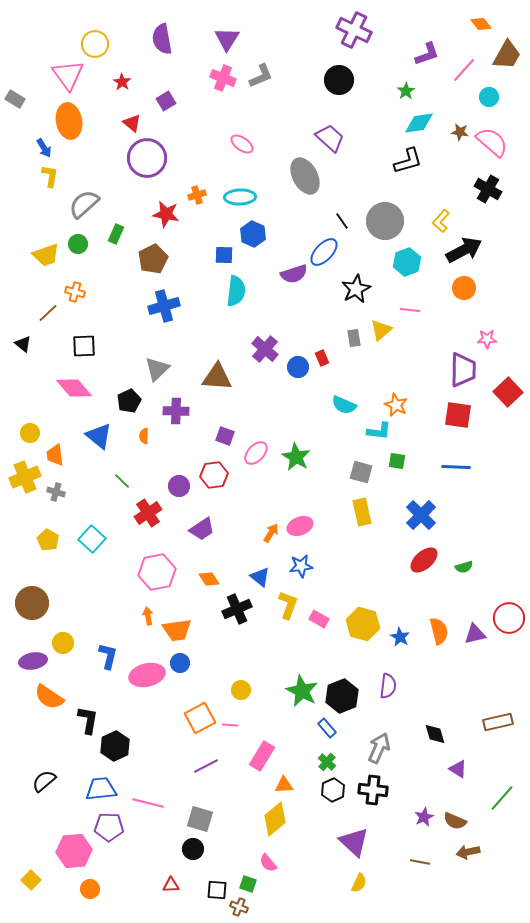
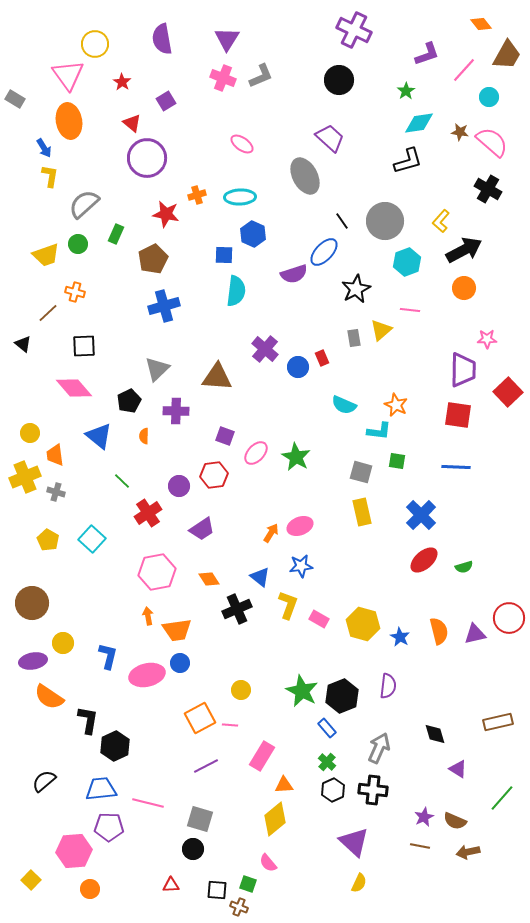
brown line at (420, 862): moved 16 px up
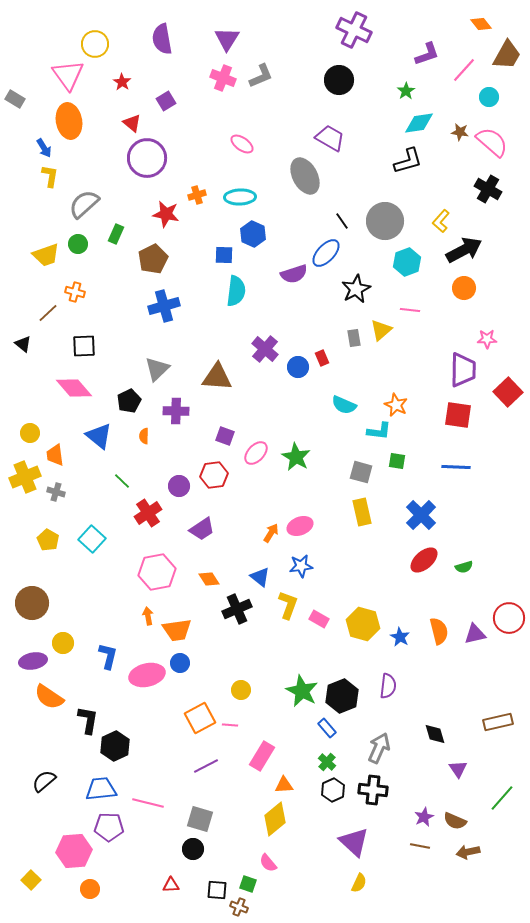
purple trapezoid at (330, 138): rotated 12 degrees counterclockwise
blue ellipse at (324, 252): moved 2 px right, 1 px down
purple triangle at (458, 769): rotated 24 degrees clockwise
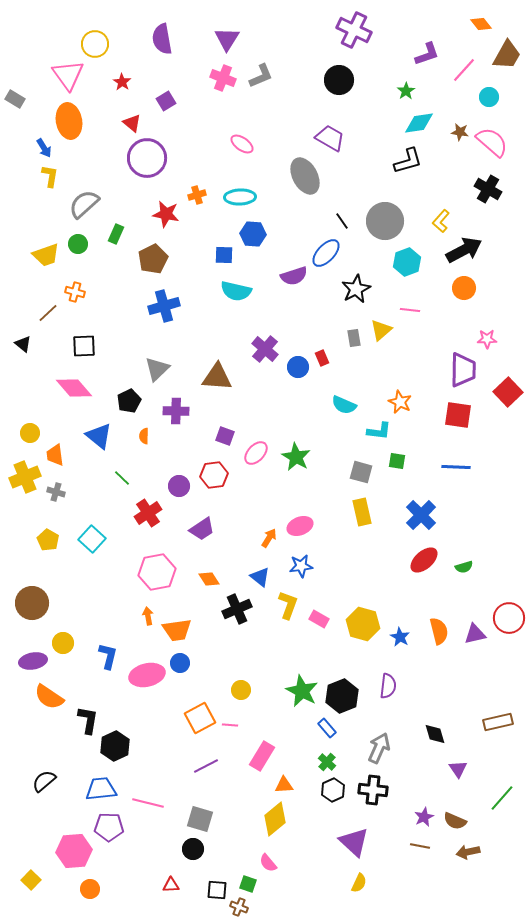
blue hexagon at (253, 234): rotated 20 degrees counterclockwise
purple semicircle at (294, 274): moved 2 px down
cyan semicircle at (236, 291): rotated 96 degrees clockwise
orange star at (396, 405): moved 4 px right, 3 px up
green line at (122, 481): moved 3 px up
orange arrow at (271, 533): moved 2 px left, 5 px down
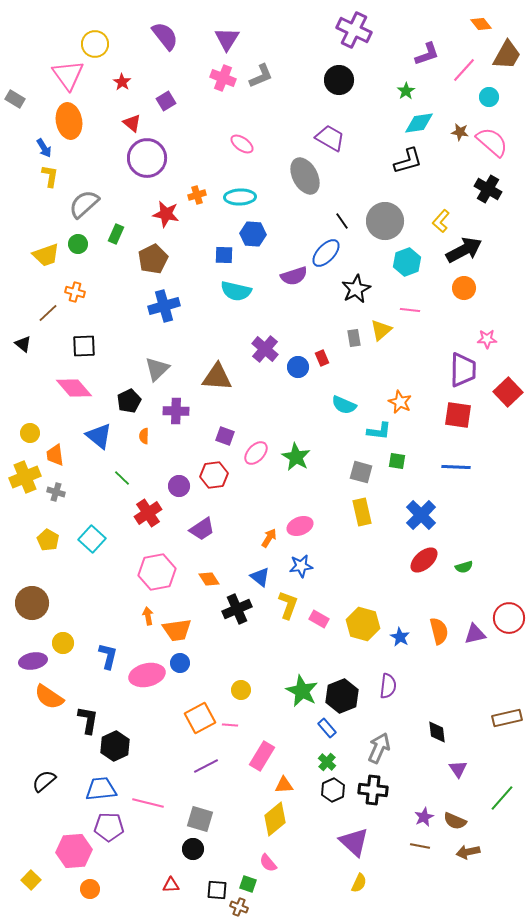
purple semicircle at (162, 39): moved 3 px right, 3 px up; rotated 152 degrees clockwise
brown rectangle at (498, 722): moved 9 px right, 4 px up
black diamond at (435, 734): moved 2 px right, 2 px up; rotated 10 degrees clockwise
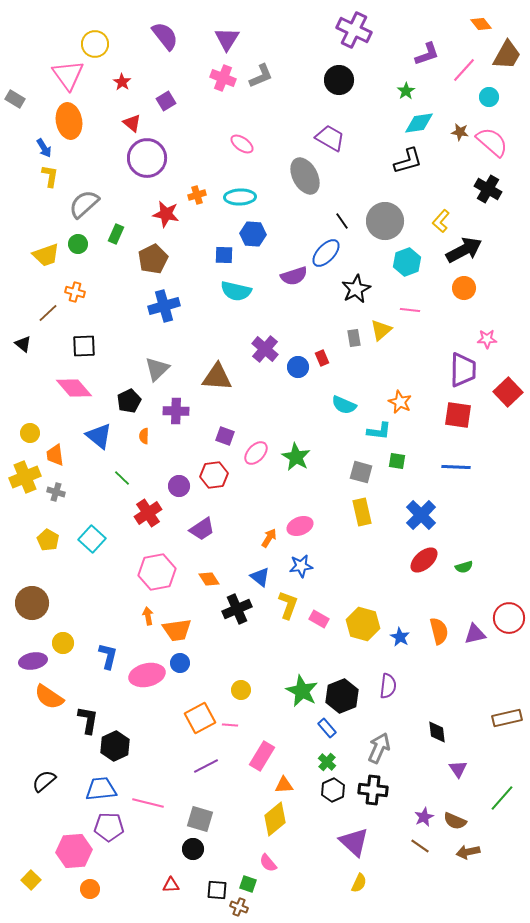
brown line at (420, 846): rotated 24 degrees clockwise
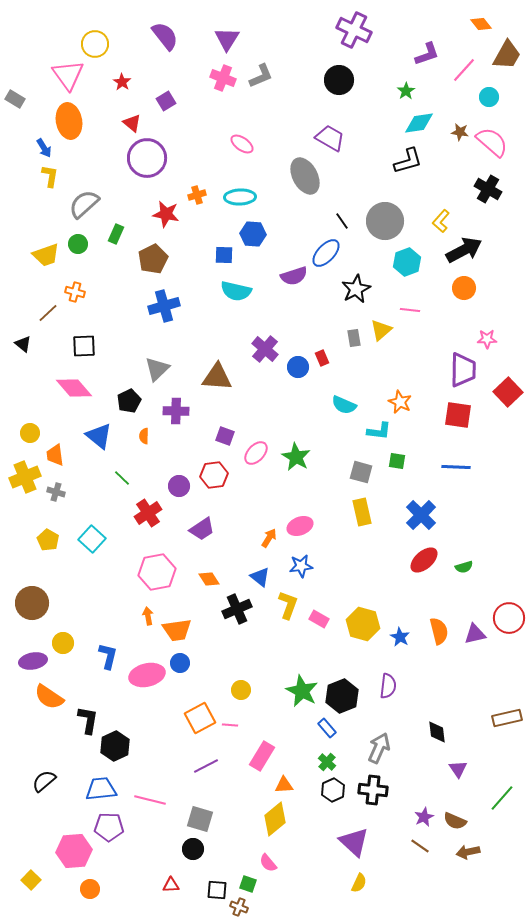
pink line at (148, 803): moved 2 px right, 3 px up
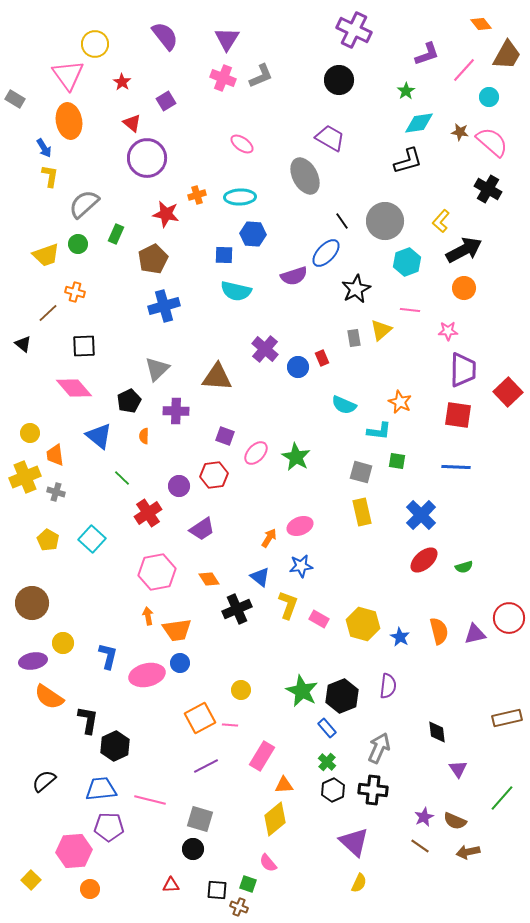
pink star at (487, 339): moved 39 px left, 8 px up
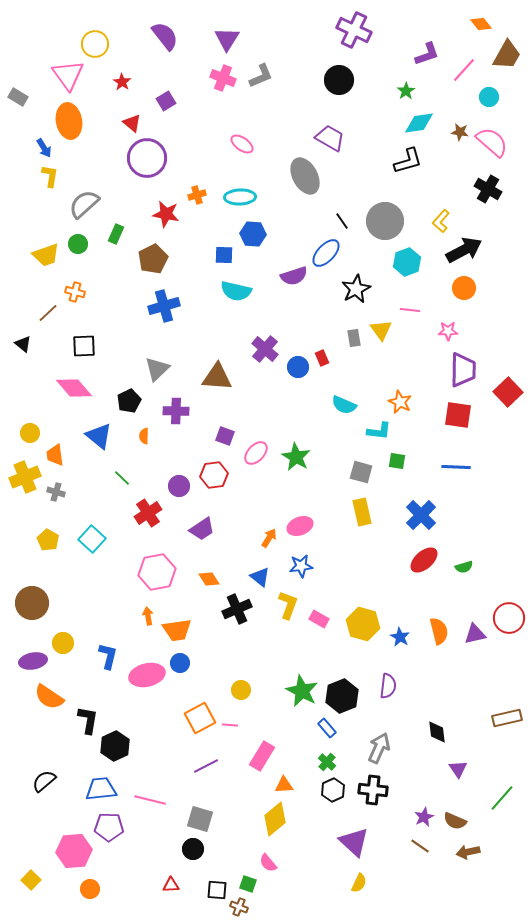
gray rectangle at (15, 99): moved 3 px right, 2 px up
yellow triangle at (381, 330): rotated 25 degrees counterclockwise
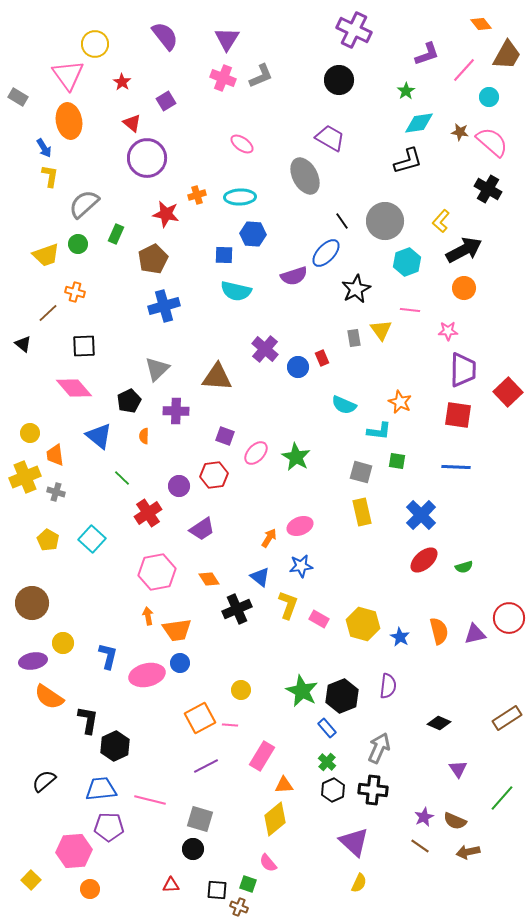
brown rectangle at (507, 718): rotated 20 degrees counterclockwise
black diamond at (437, 732): moved 2 px right, 9 px up; rotated 60 degrees counterclockwise
